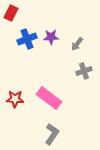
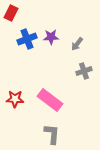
pink rectangle: moved 1 px right, 2 px down
gray L-shape: rotated 30 degrees counterclockwise
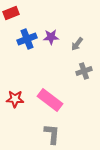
red rectangle: rotated 42 degrees clockwise
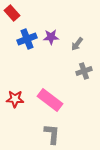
red rectangle: moved 1 px right; rotated 70 degrees clockwise
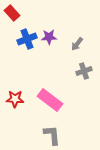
purple star: moved 2 px left
gray L-shape: moved 1 px down; rotated 10 degrees counterclockwise
